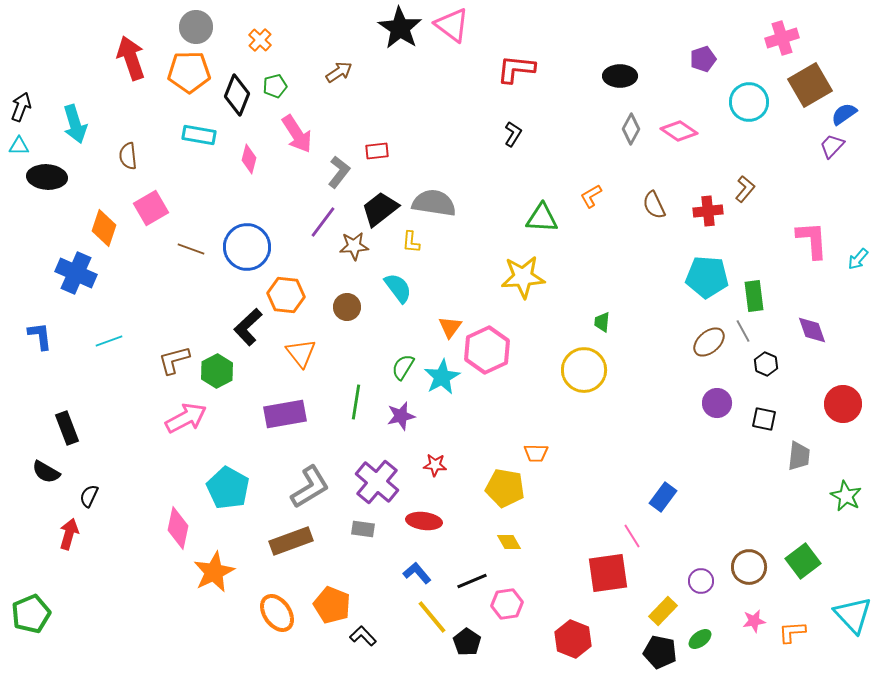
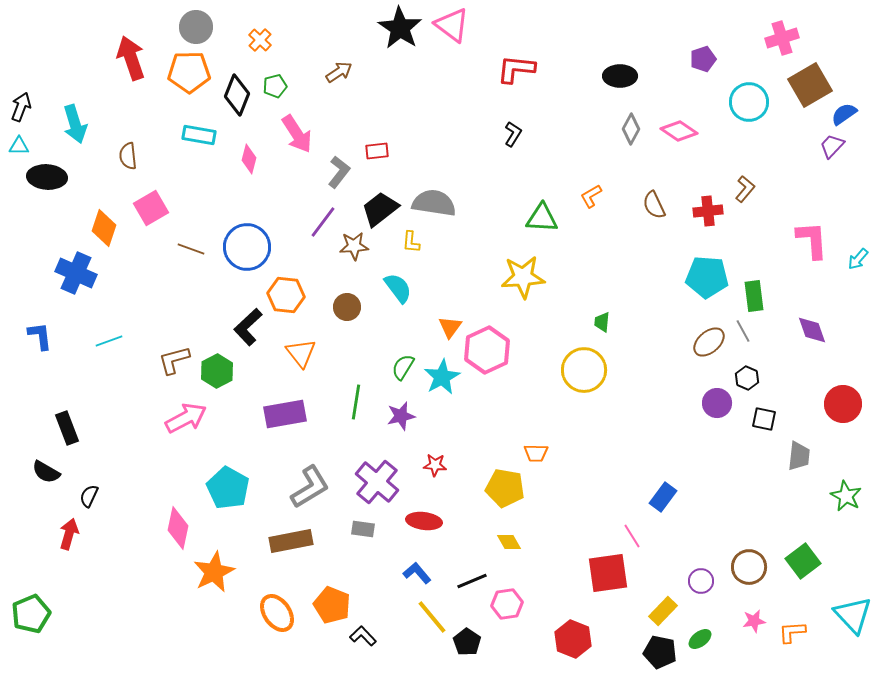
black hexagon at (766, 364): moved 19 px left, 14 px down
brown rectangle at (291, 541): rotated 9 degrees clockwise
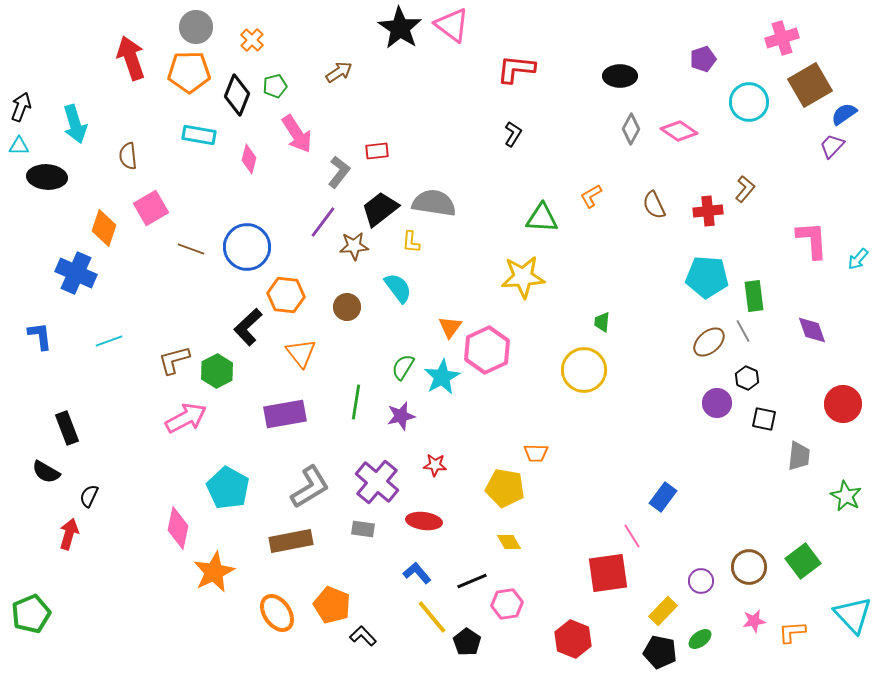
orange cross at (260, 40): moved 8 px left
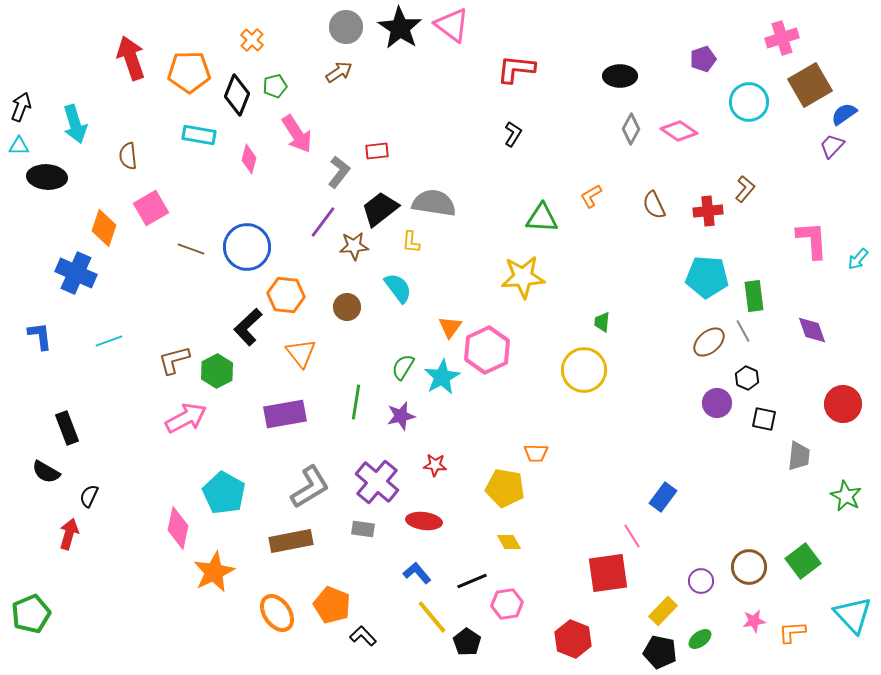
gray circle at (196, 27): moved 150 px right
cyan pentagon at (228, 488): moved 4 px left, 5 px down
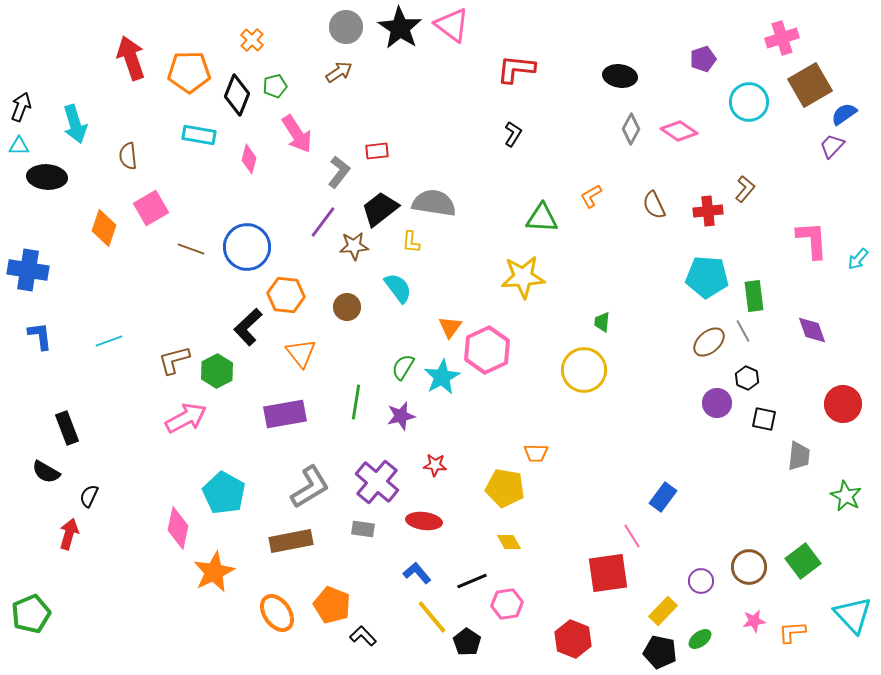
black ellipse at (620, 76): rotated 8 degrees clockwise
blue cross at (76, 273): moved 48 px left, 3 px up; rotated 15 degrees counterclockwise
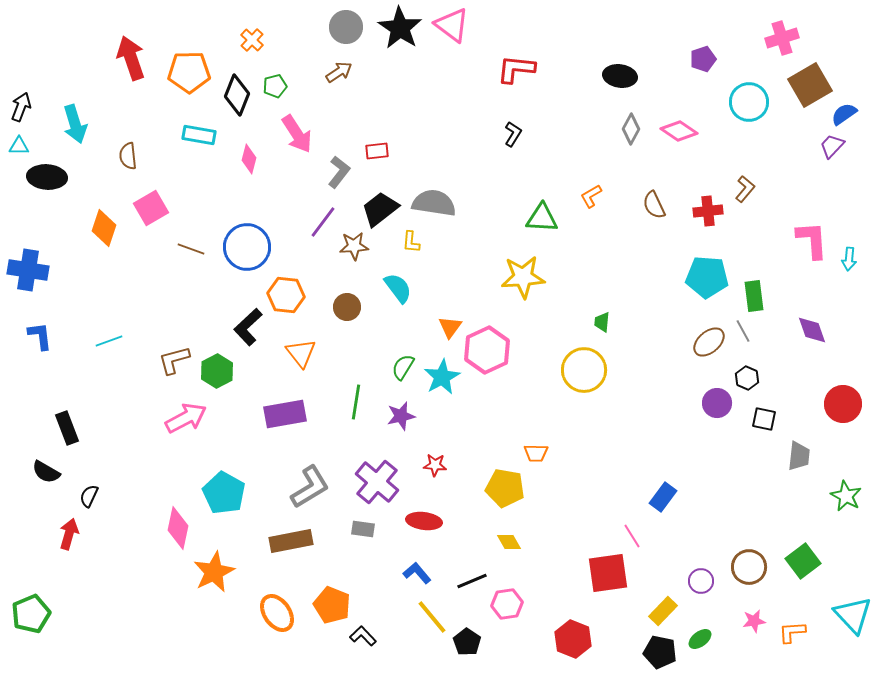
cyan arrow at (858, 259): moved 9 px left; rotated 35 degrees counterclockwise
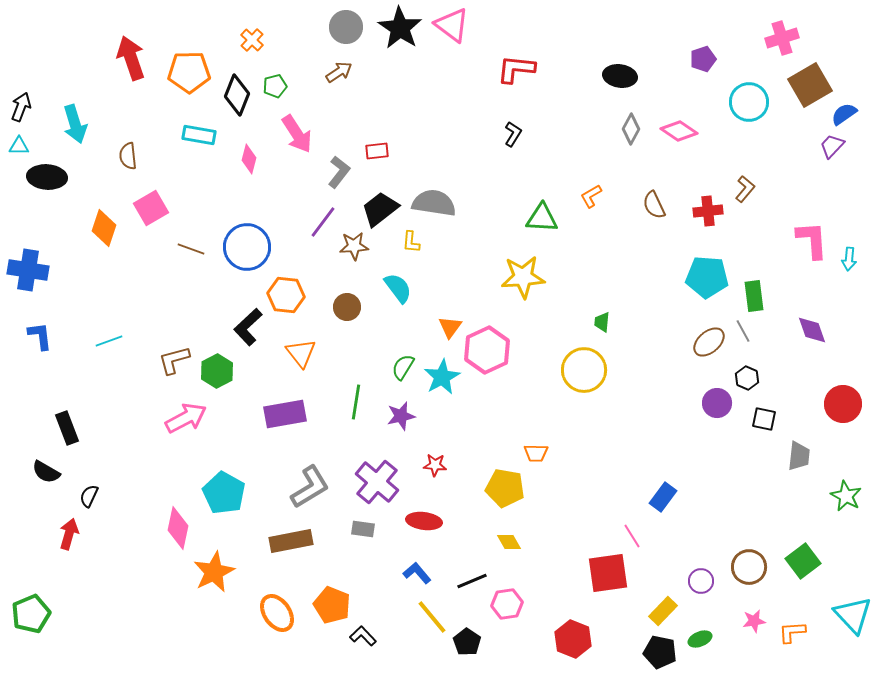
green ellipse at (700, 639): rotated 15 degrees clockwise
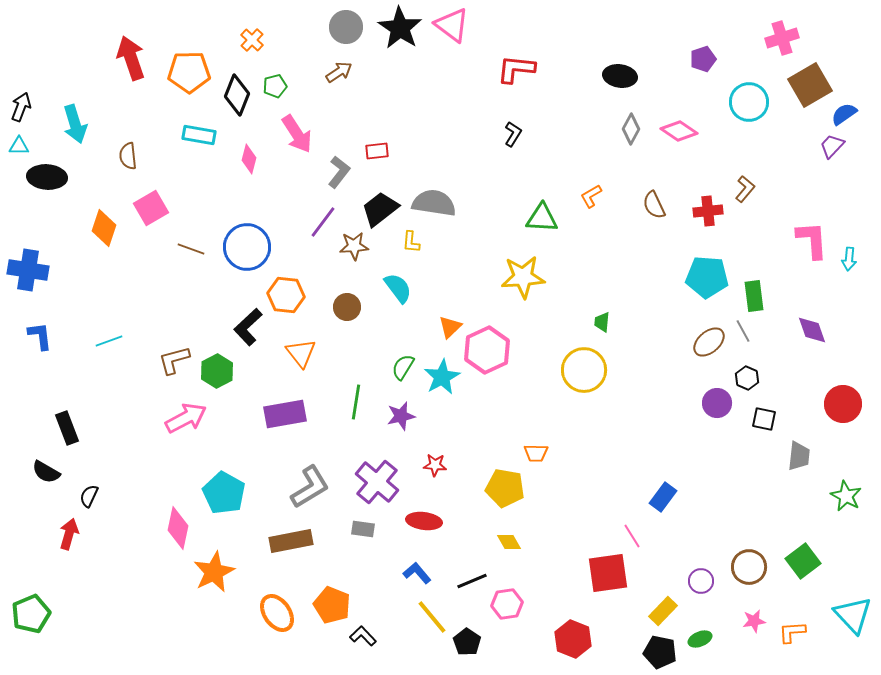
orange triangle at (450, 327): rotated 10 degrees clockwise
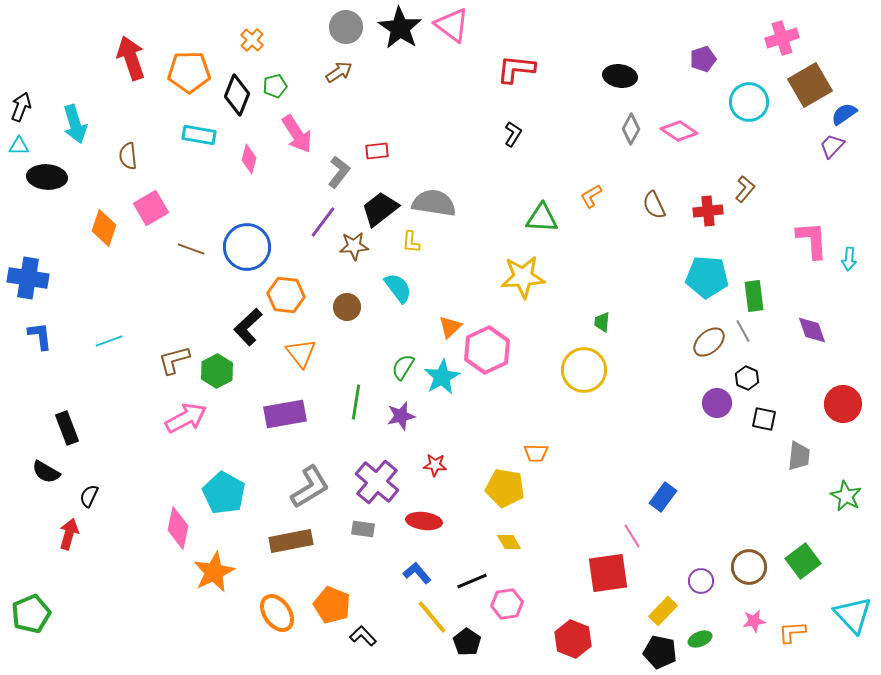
blue cross at (28, 270): moved 8 px down
